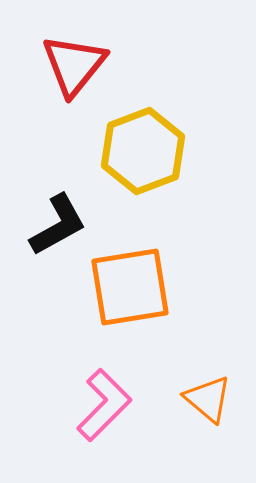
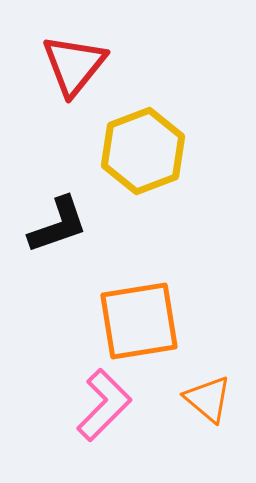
black L-shape: rotated 10 degrees clockwise
orange square: moved 9 px right, 34 px down
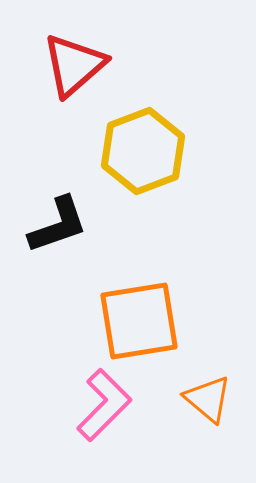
red triangle: rotated 10 degrees clockwise
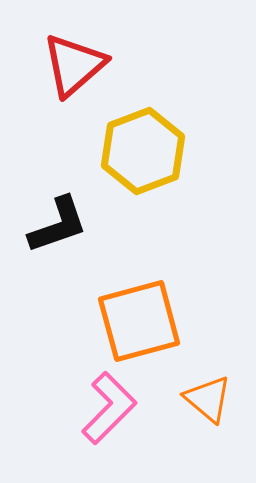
orange square: rotated 6 degrees counterclockwise
pink L-shape: moved 5 px right, 3 px down
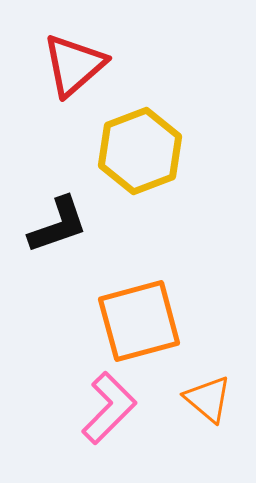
yellow hexagon: moved 3 px left
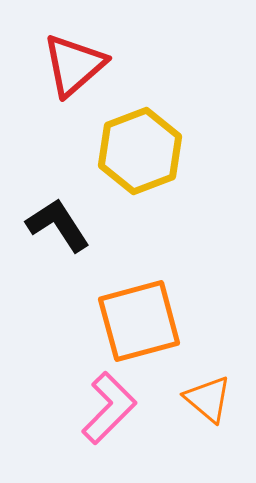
black L-shape: rotated 104 degrees counterclockwise
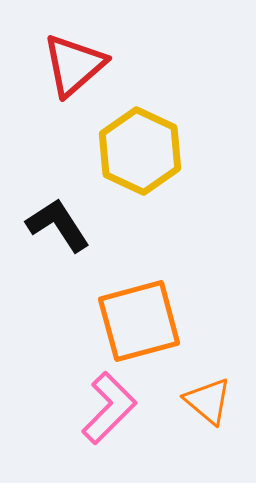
yellow hexagon: rotated 14 degrees counterclockwise
orange triangle: moved 2 px down
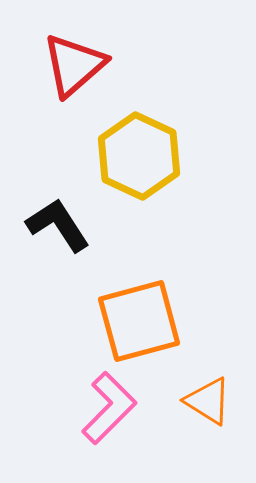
yellow hexagon: moved 1 px left, 5 px down
orange triangle: rotated 8 degrees counterclockwise
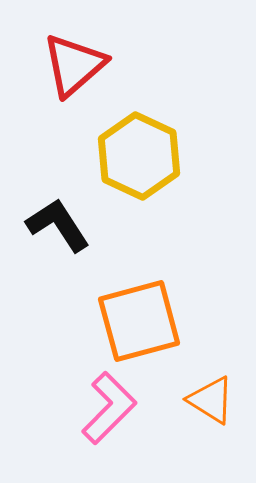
orange triangle: moved 3 px right, 1 px up
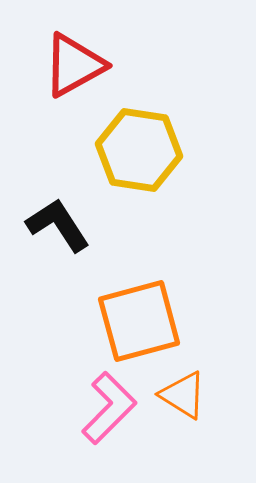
red triangle: rotated 12 degrees clockwise
yellow hexagon: moved 6 px up; rotated 16 degrees counterclockwise
orange triangle: moved 28 px left, 5 px up
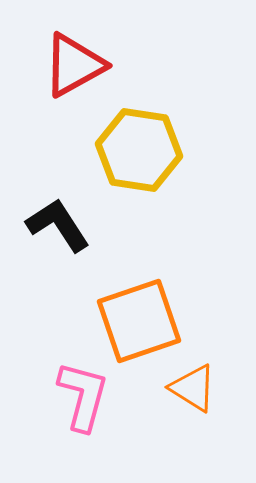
orange square: rotated 4 degrees counterclockwise
orange triangle: moved 10 px right, 7 px up
pink L-shape: moved 26 px left, 12 px up; rotated 30 degrees counterclockwise
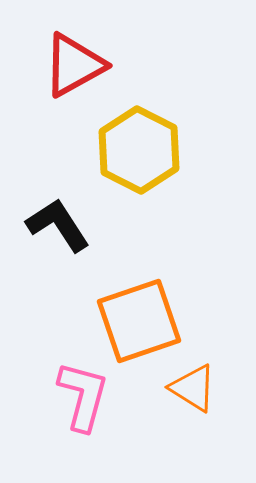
yellow hexagon: rotated 18 degrees clockwise
